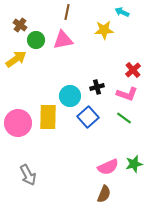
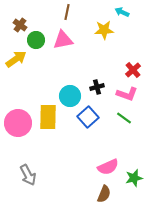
green star: moved 14 px down
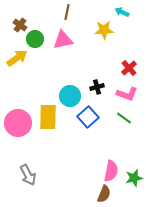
green circle: moved 1 px left, 1 px up
yellow arrow: moved 1 px right, 1 px up
red cross: moved 4 px left, 2 px up
pink semicircle: moved 3 px right, 4 px down; rotated 55 degrees counterclockwise
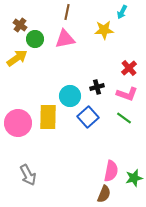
cyan arrow: rotated 88 degrees counterclockwise
pink triangle: moved 2 px right, 1 px up
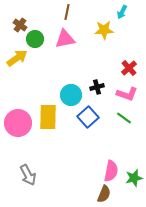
cyan circle: moved 1 px right, 1 px up
